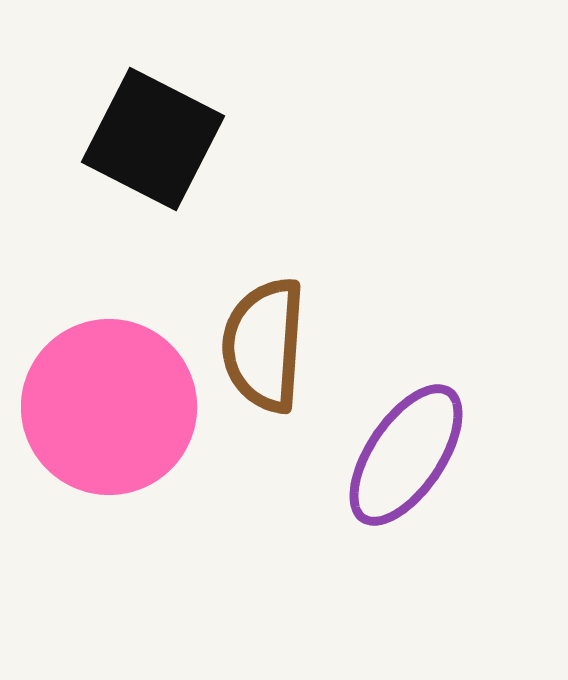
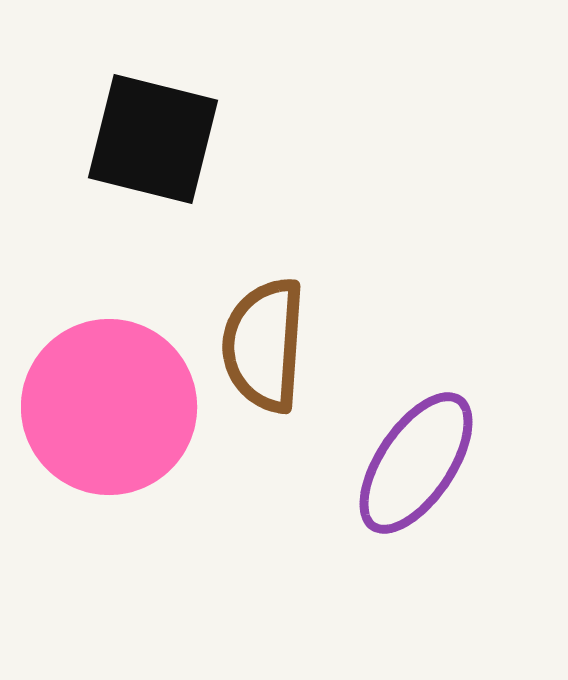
black square: rotated 13 degrees counterclockwise
purple ellipse: moved 10 px right, 8 px down
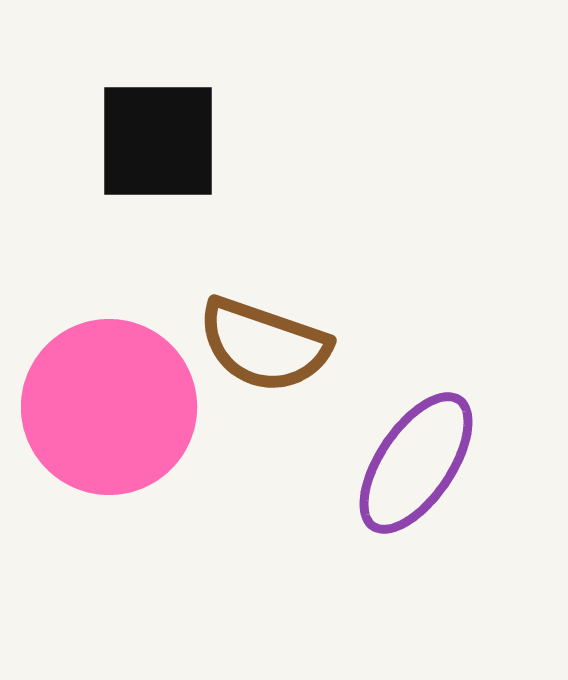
black square: moved 5 px right, 2 px down; rotated 14 degrees counterclockwise
brown semicircle: rotated 75 degrees counterclockwise
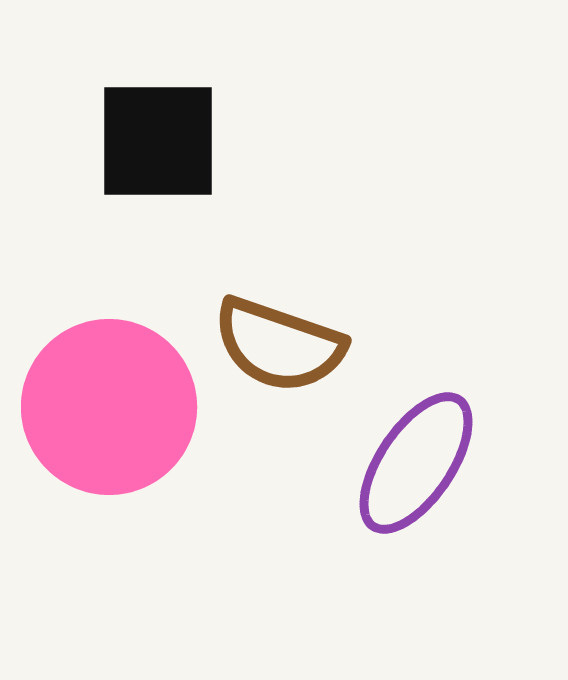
brown semicircle: moved 15 px right
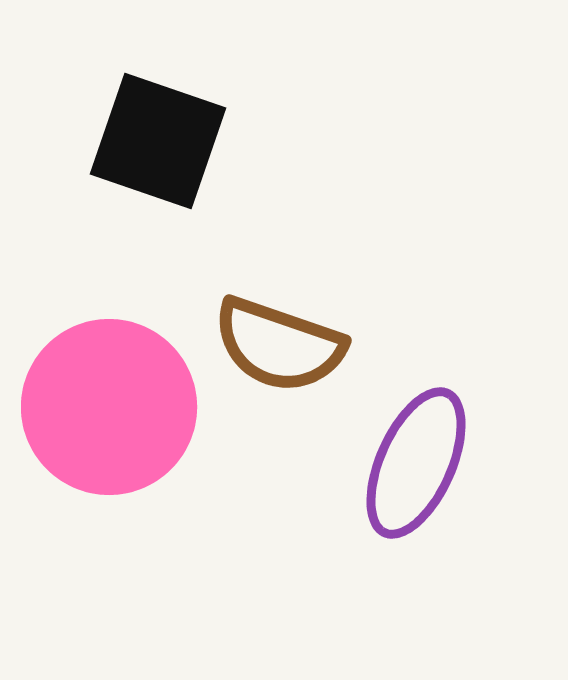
black square: rotated 19 degrees clockwise
purple ellipse: rotated 10 degrees counterclockwise
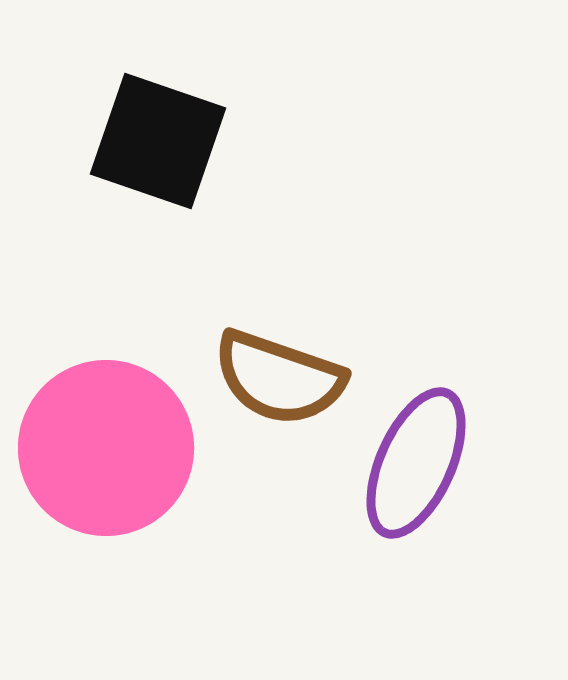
brown semicircle: moved 33 px down
pink circle: moved 3 px left, 41 px down
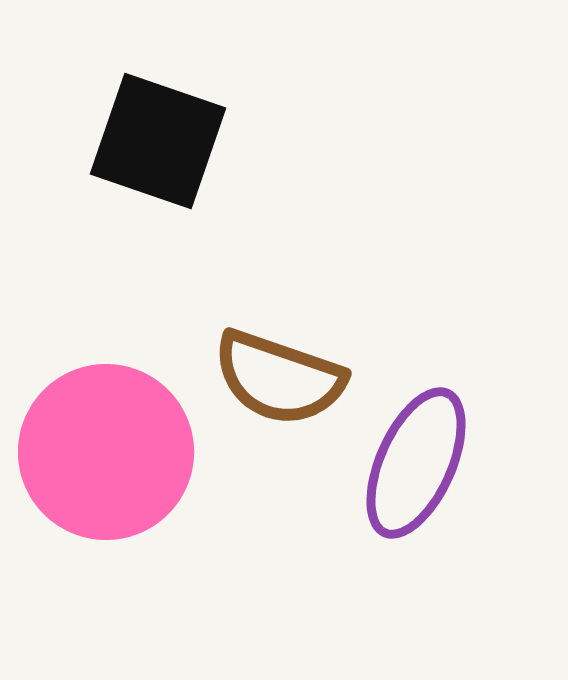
pink circle: moved 4 px down
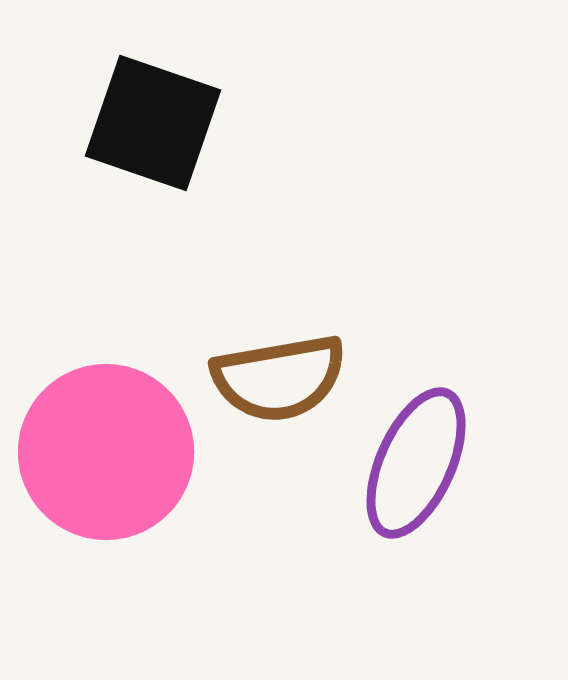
black square: moved 5 px left, 18 px up
brown semicircle: rotated 29 degrees counterclockwise
